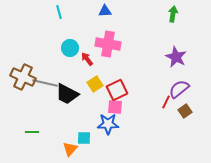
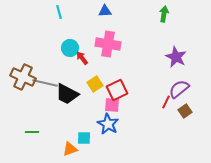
green arrow: moved 9 px left
red arrow: moved 5 px left, 1 px up
pink square: moved 3 px left, 2 px up
blue star: rotated 30 degrees clockwise
orange triangle: rotated 28 degrees clockwise
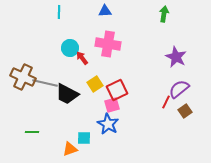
cyan line: rotated 16 degrees clockwise
pink square: rotated 21 degrees counterclockwise
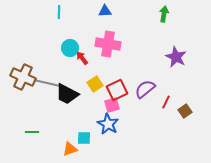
gray line: moved 2 px right
purple semicircle: moved 34 px left
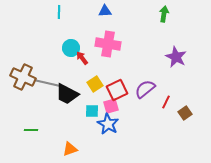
cyan circle: moved 1 px right
pink square: moved 1 px left, 1 px down
brown square: moved 2 px down
green line: moved 1 px left, 2 px up
cyan square: moved 8 px right, 27 px up
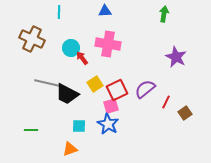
brown cross: moved 9 px right, 38 px up
cyan square: moved 13 px left, 15 px down
